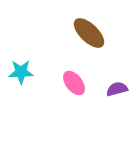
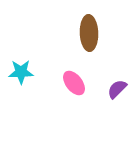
brown ellipse: rotated 44 degrees clockwise
purple semicircle: rotated 30 degrees counterclockwise
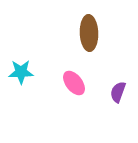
purple semicircle: moved 1 px right, 3 px down; rotated 25 degrees counterclockwise
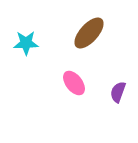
brown ellipse: rotated 44 degrees clockwise
cyan star: moved 5 px right, 29 px up
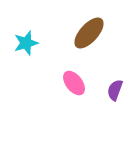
cyan star: rotated 15 degrees counterclockwise
purple semicircle: moved 3 px left, 2 px up
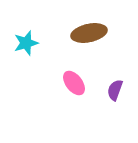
brown ellipse: rotated 36 degrees clockwise
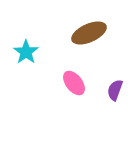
brown ellipse: rotated 12 degrees counterclockwise
cyan star: moved 9 px down; rotated 20 degrees counterclockwise
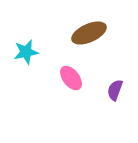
cyan star: rotated 25 degrees clockwise
pink ellipse: moved 3 px left, 5 px up
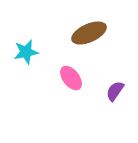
purple semicircle: moved 1 px down; rotated 15 degrees clockwise
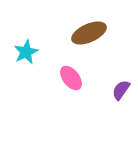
cyan star: rotated 15 degrees counterclockwise
purple semicircle: moved 6 px right, 1 px up
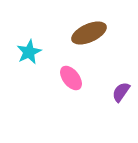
cyan star: moved 3 px right
purple semicircle: moved 2 px down
